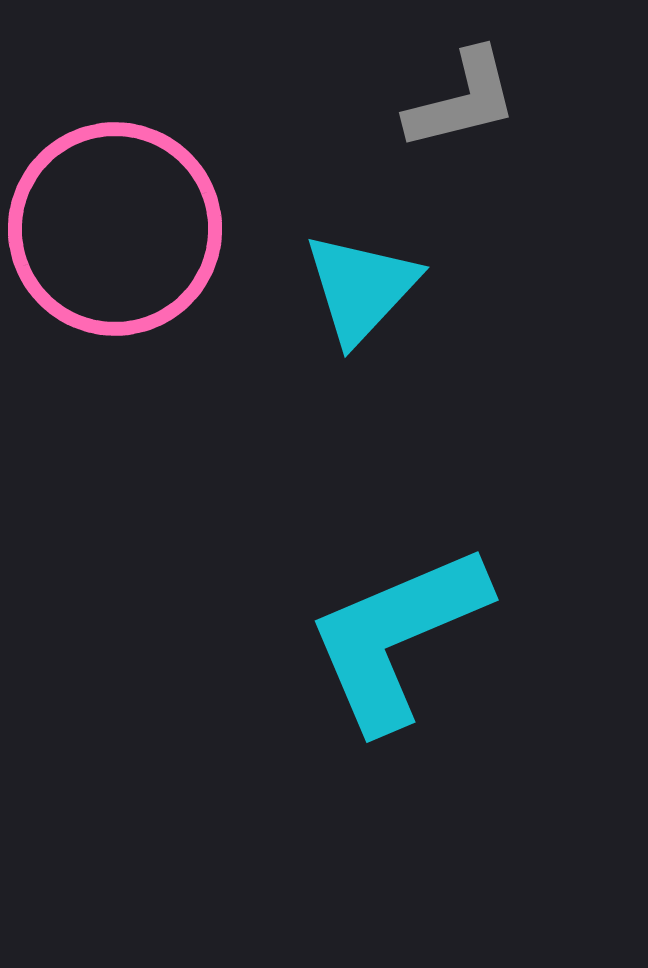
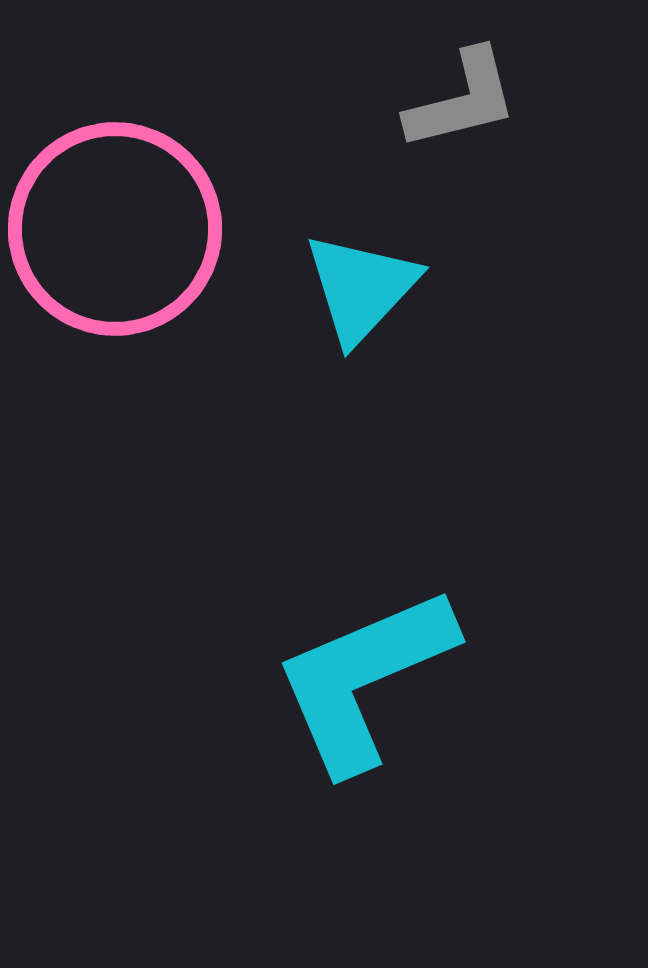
cyan L-shape: moved 33 px left, 42 px down
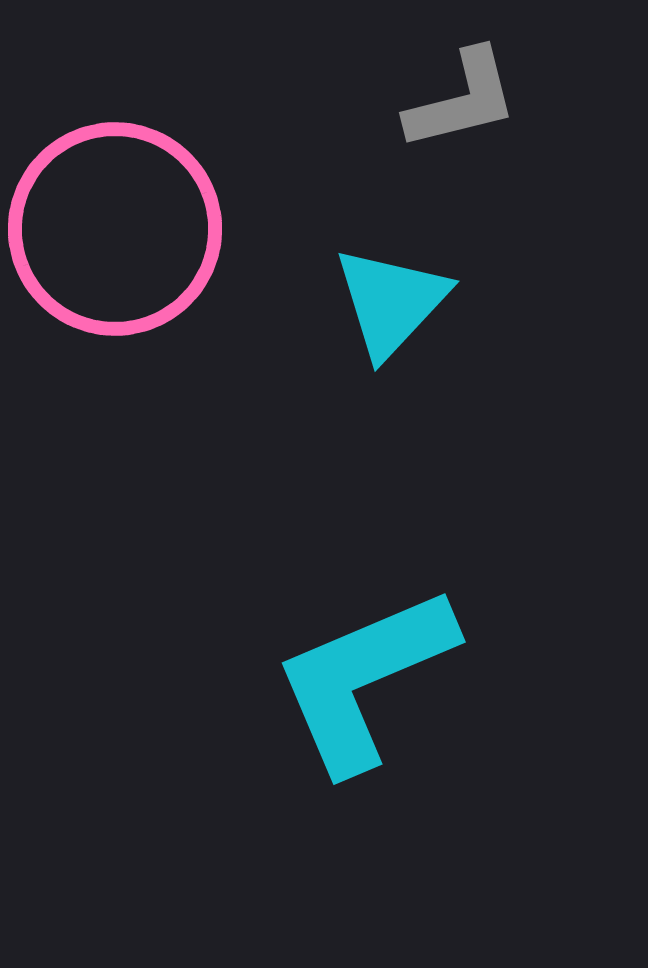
cyan triangle: moved 30 px right, 14 px down
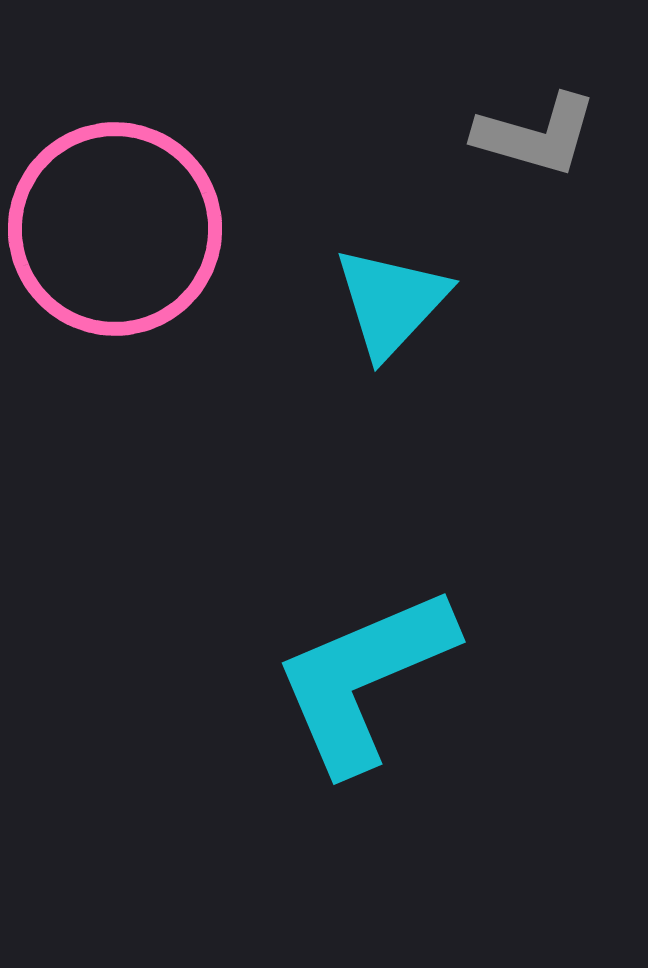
gray L-shape: moved 74 px right, 35 px down; rotated 30 degrees clockwise
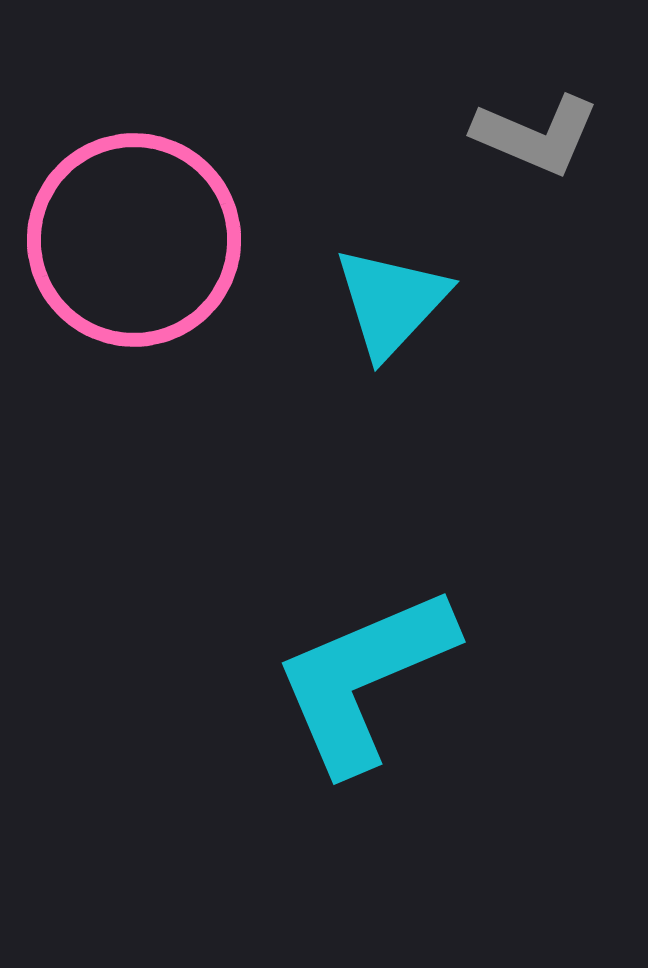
gray L-shape: rotated 7 degrees clockwise
pink circle: moved 19 px right, 11 px down
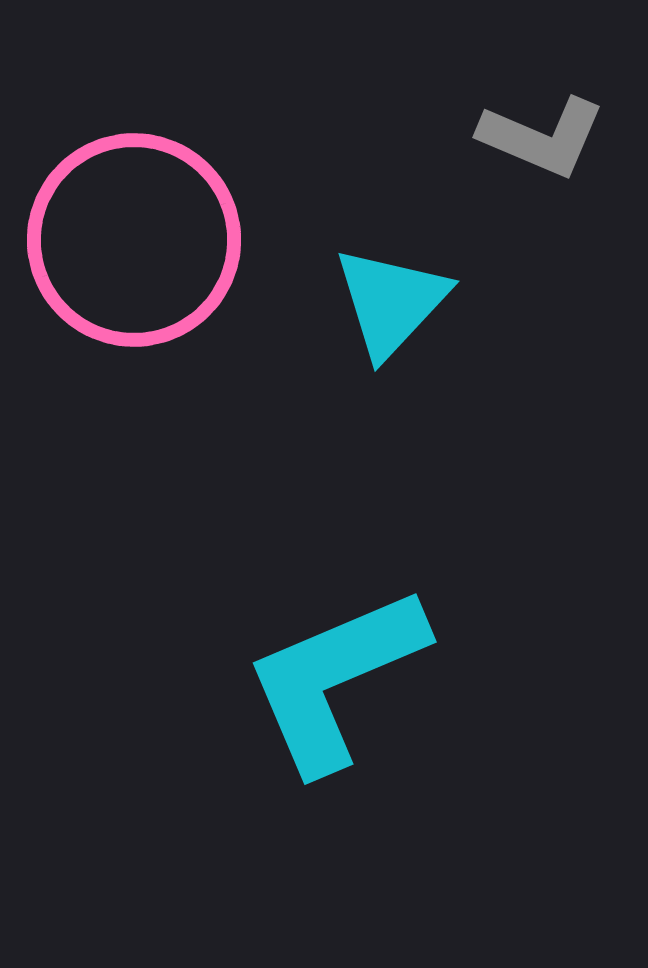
gray L-shape: moved 6 px right, 2 px down
cyan L-shape: moved 29 px left
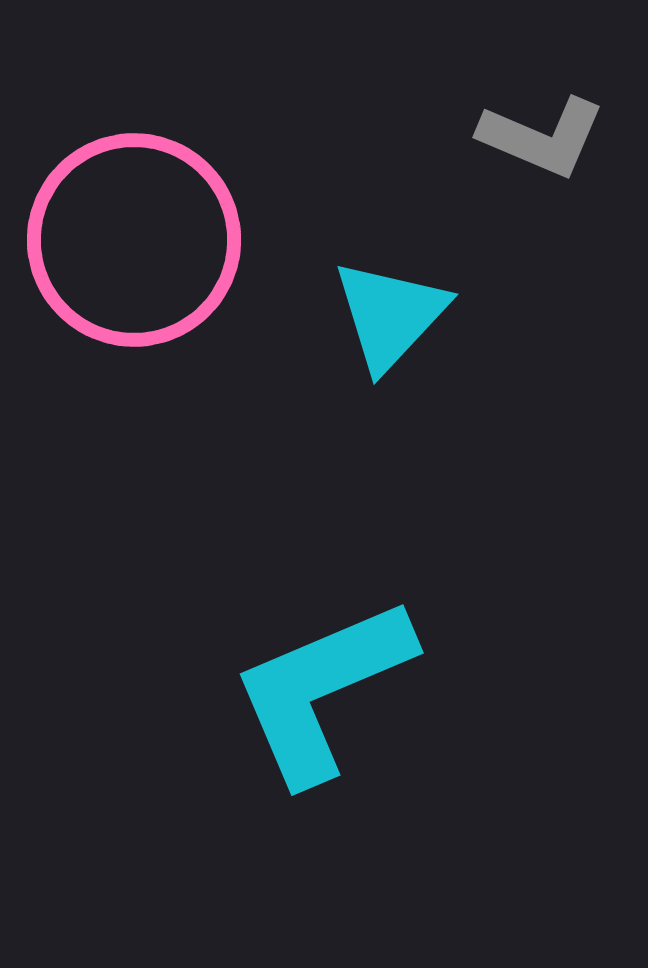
cyan triangle: moved 1 px left, 13 px down
cyan L-shape: moved 13 px left, 11 px down
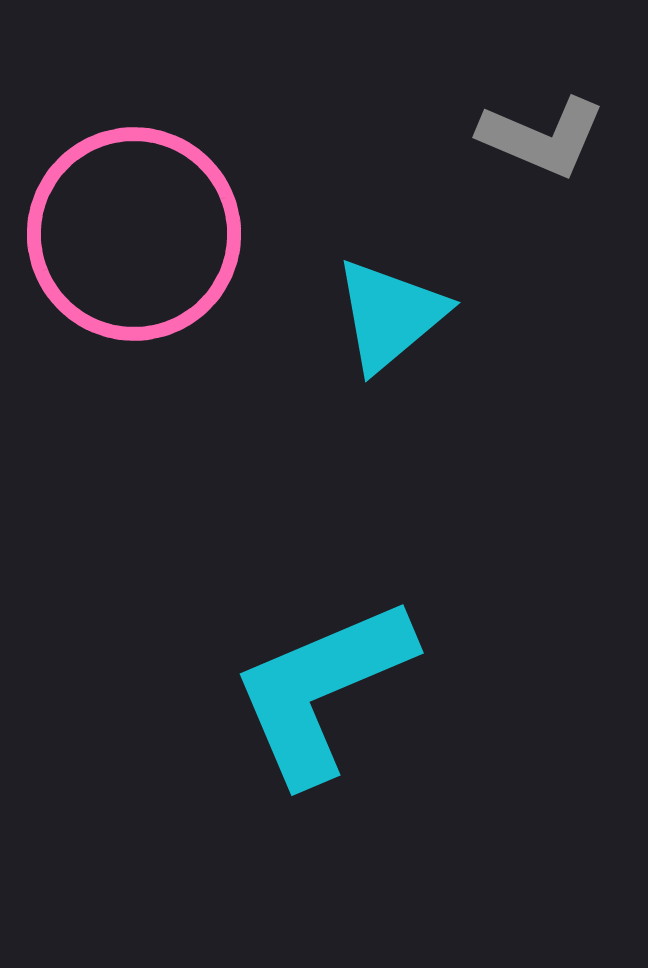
pink circle: moved 6 px up
cyan triangle: rotated 7 degrees clockwise
